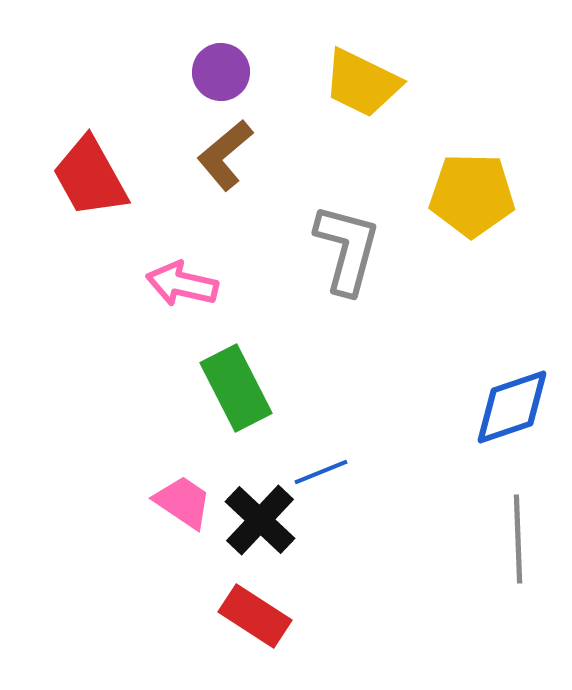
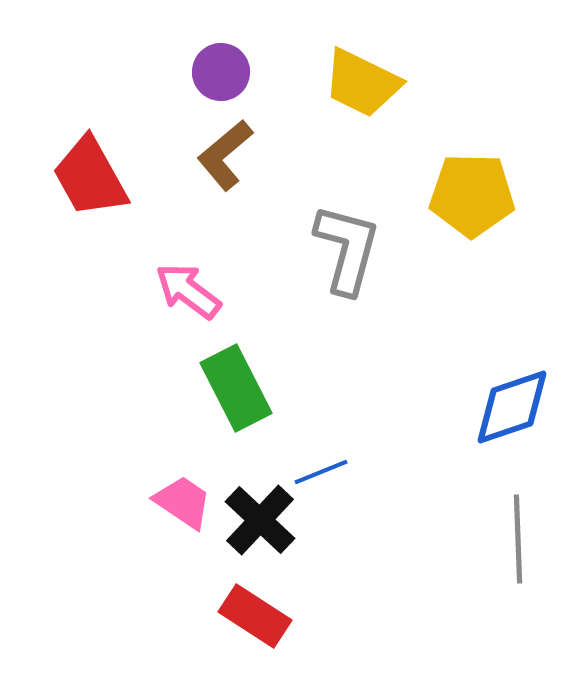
pink arrow: moved 6 px right, 7 px down; rotated 24 degrees clockwise
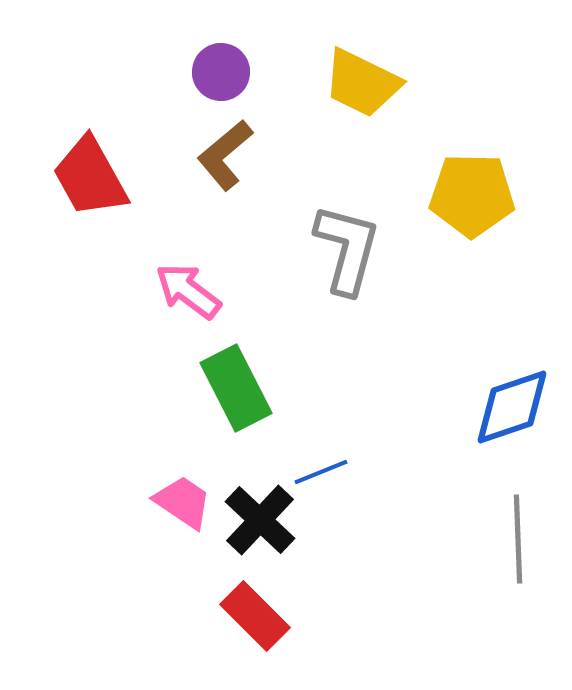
red rectangle: rotated 12 degrees clockwise
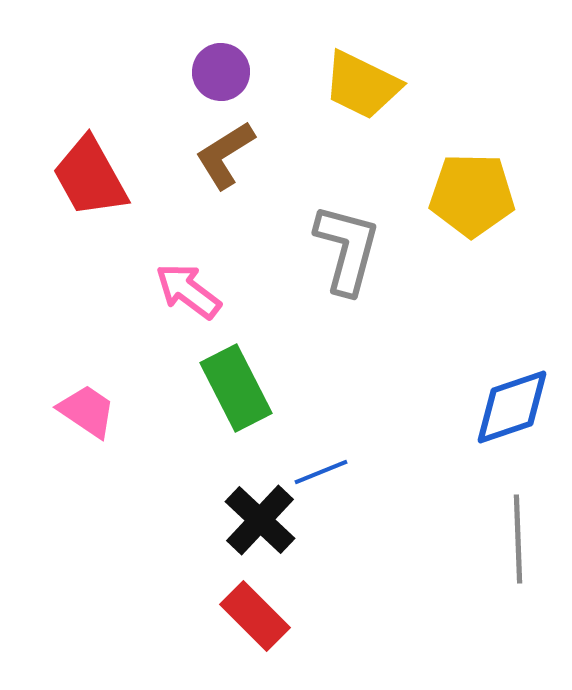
yellow trapezoid: moved 2 px down
brown L-shape: rotated 8 degrees clockwise
pink trapezoid: moved 96 px left, 91 px up
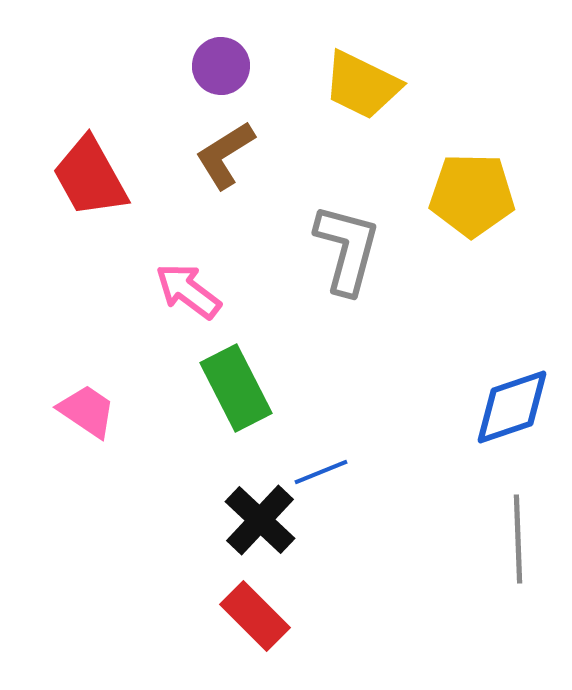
purple circle: moved 6 px up
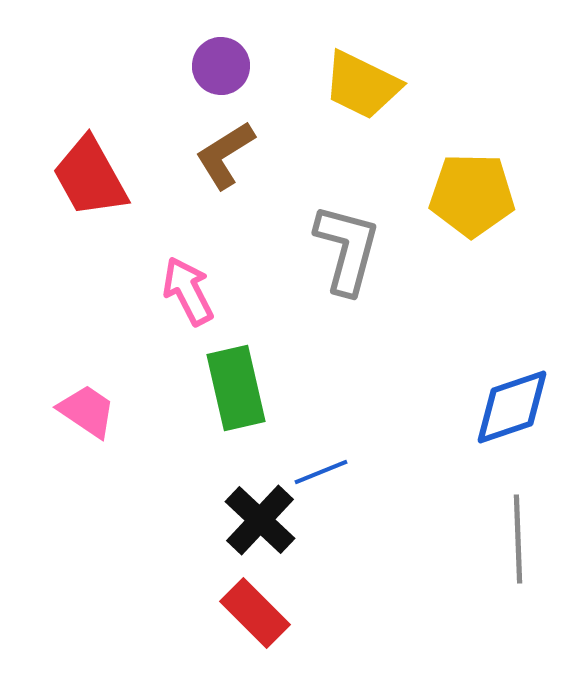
pink arrow: rotated 26 degrees clockwise
green rectangle: rotated 14 degrees clockwise
red rectangle: moved 3 px up
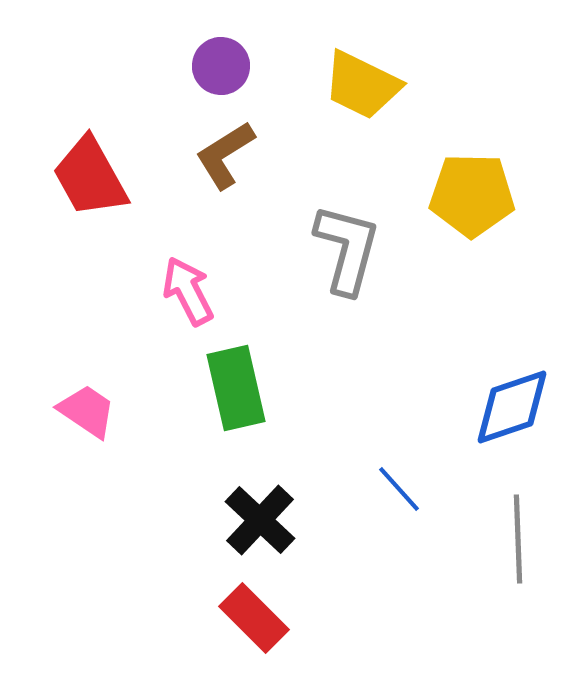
blue line: moved 78 px right, 17 px down; rotated 70 degrees clockwise
red rectangle: moved 1 px left, 5 px down
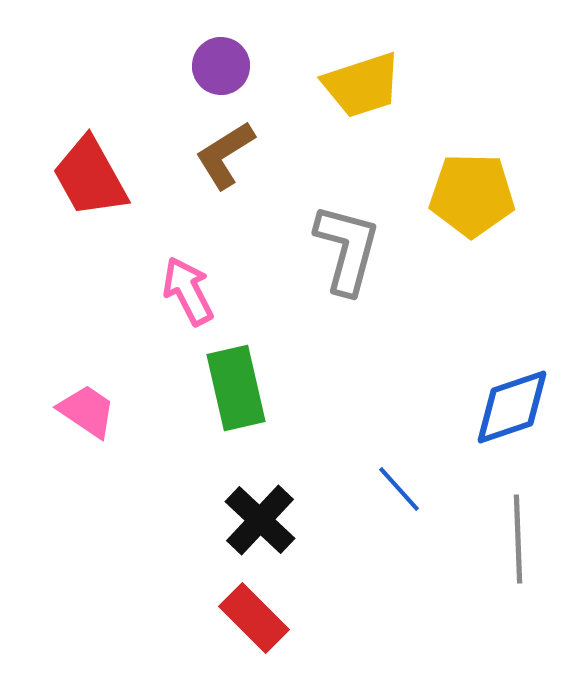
yellow trapezoid: rotated 44 degrees counterclockwise
